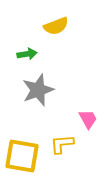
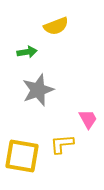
green arrow: moved 2 px up
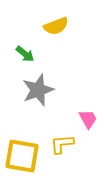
green arrow: moved 2 px left, 2 px down; rotated 48 degrees clockwise
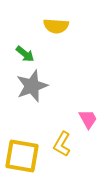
yellow semicircle: rotated 25 degrees clockwise
gray star: moved 6 px left, 4 px up
yellow L-shape: rotated 55 degrees counterclockwise
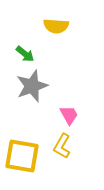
pink trapezoid: moved 19 px left, 4 px up
yellow L-shape: moved 2 px down
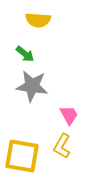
yellow semicircle: moved 18 px left, 6 px up
gray star: rotated 28 degrees clockwise
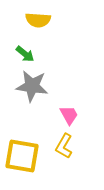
yellow L-shape: moved 2 px right
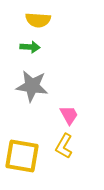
green arrow: moved 5 px right, 7 px up; rotated 36 degrees counterclockwise
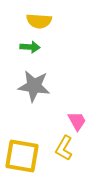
yellow semicircle: moved 1 px right, 1 px down
gray star: moved 2 px right
pink trapezoid: moved 8 px right, 6 px down
yellow L-shape: moved 2 px down
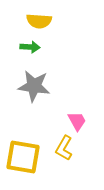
yellow square: moved 1 px right, 1 px down
